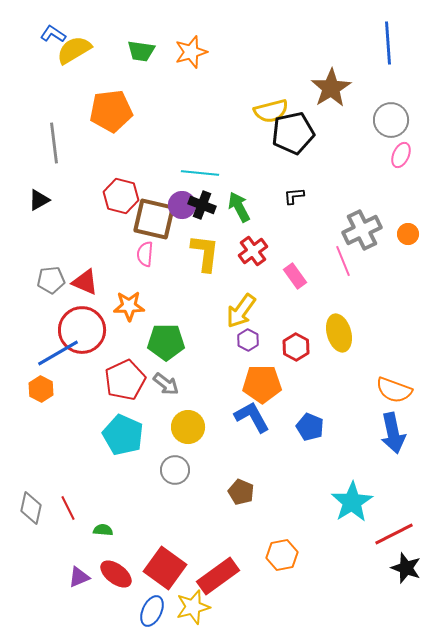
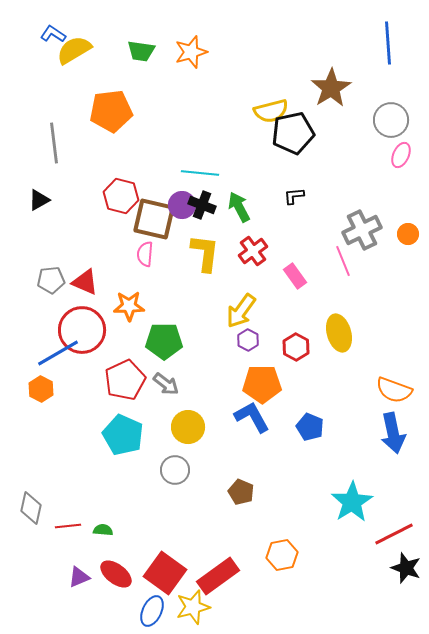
green pentagon at (166, 342): moved 2 px left, 1 px up
red line at (68, 508): moved 18 px down; rotated 70 degrees counterclockwise
red square at (165, 568): moved 5 px down
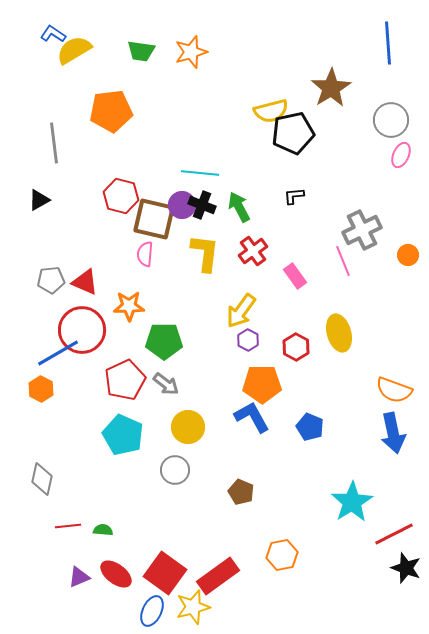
orange circle at (408, 234): moved 21 px down
gray diamond at (31, 508): moved 11 px right, 29 px up
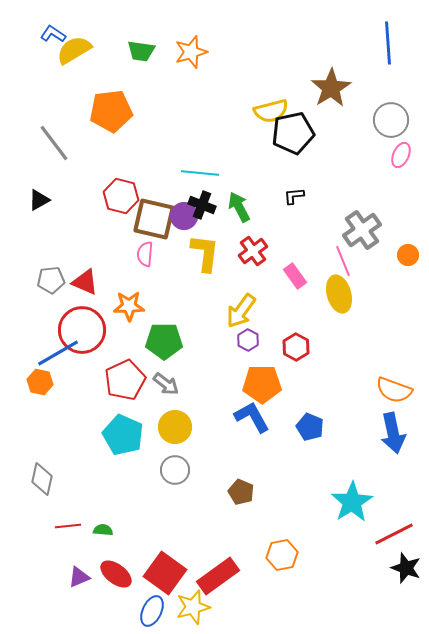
gray line at (54, 143): rotated 30 degrees counterclockwise
purple circle at (182, 205): moved 2 px right, 11 px down
gray cross at (362, 230): rotated 9 degrees counterclockwise
yellow ellipse at (339, 333): moved 39 px up
orange hexagon at (41, 389): moved 1 px left, 7 px up; rotated 15 degrees counterclockwise
yellow circle at (188, 427): moved 13 px left
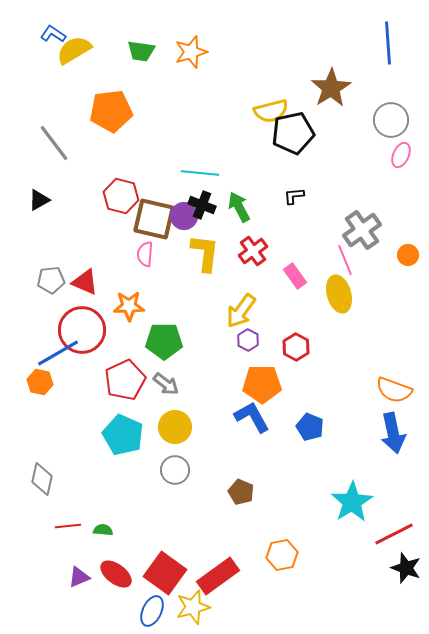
pink line at (343, 261): moved 2 px right, 1 px up
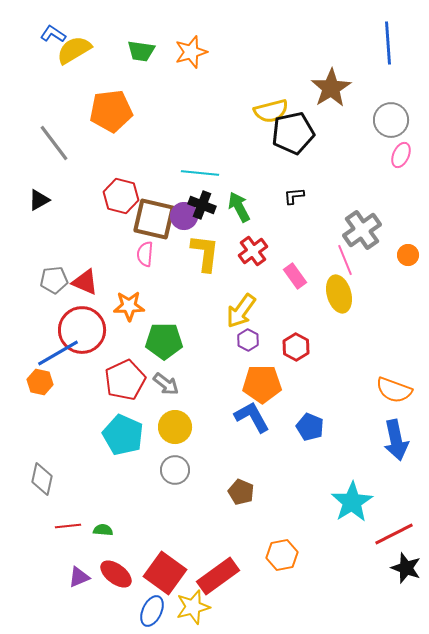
gray pentagon at (51, 280): moved 3 px right
blue arrow at (393, 433): moved 3 px right, 7 px down
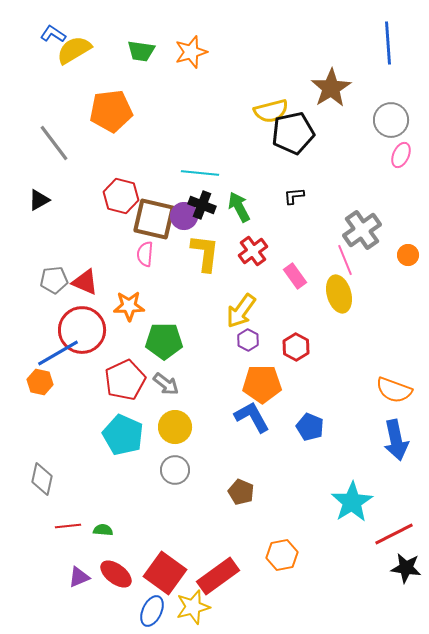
black star at (406, 568): rotated 12 degrees counterclockwise
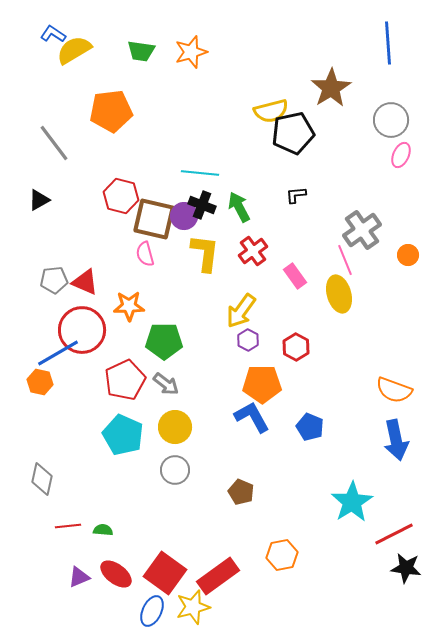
black L-shape at (294, 196): moved 2 px right, 1 px up
pink semicircle at (145, 254): rotated 20 degrees counterclockwise
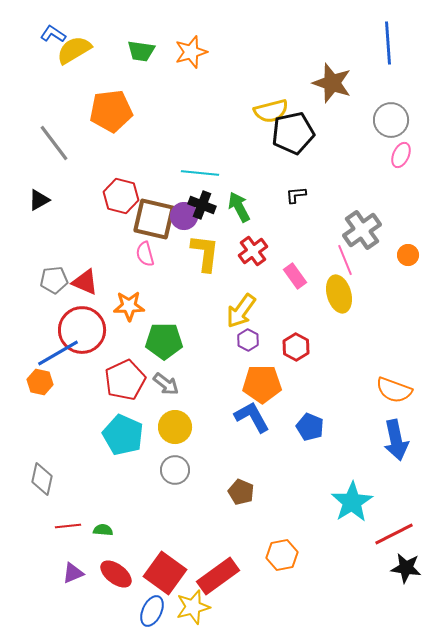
brown star at (331, 88): moved 1 px right, 5 px up; rotated 21 degrees counterclockwise
purple triangle at (79, 577): moved 6 px left, 4 px up
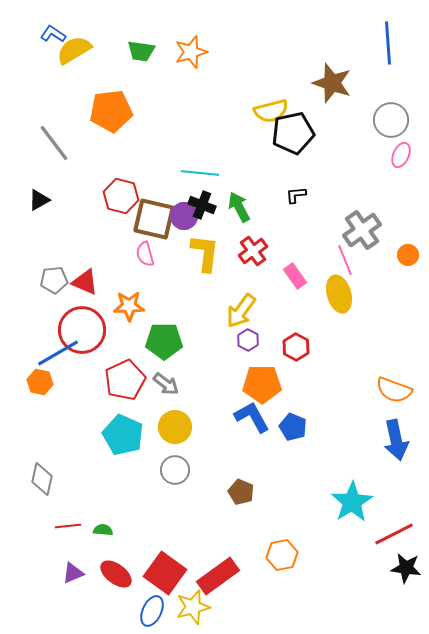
blue pentagon at (310, 427): moved 17 px left
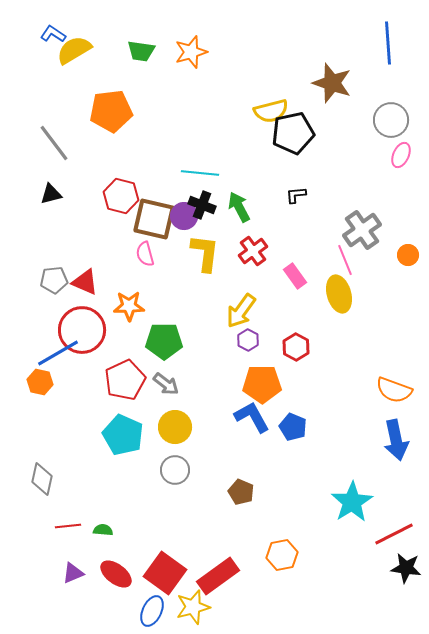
black triangle at (39, 200): moved 12 px right, 6 px up; rotated 15 degrees clockwise
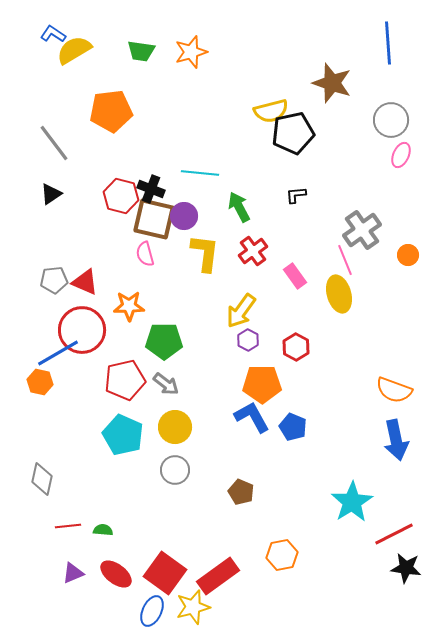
black triangle at (51, 194): rotated 20 degrees counterclockwise
black cross at (202, 205): moved 51 px left, 16 px up
red pentagon at (125, 380): rotated 12 degrees clockwise
